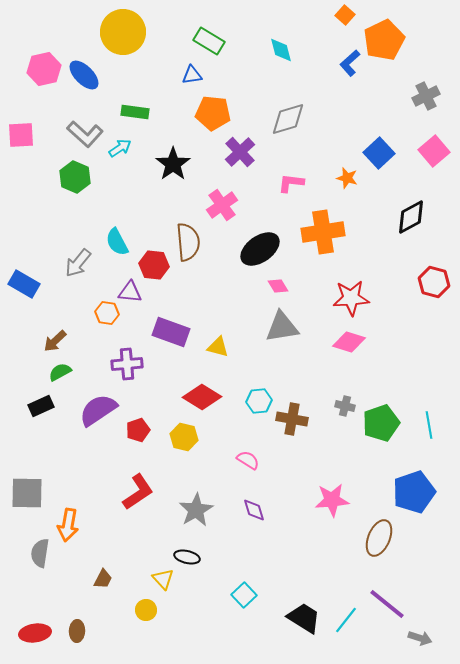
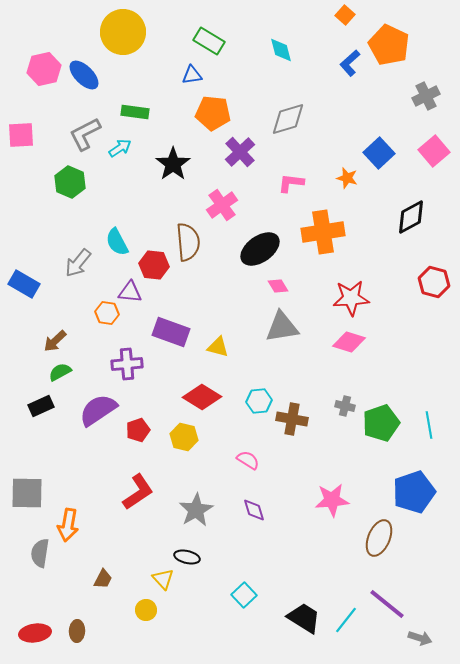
orange pentagon at (384, 40): moved 5 px right, 5 px down; rotated 21 degrees counterclockwise
gray L-shape at (85, 134): rotated 111 degrees clockwise
green hexagon at (75, 177): moved 5 px left, 5 px down
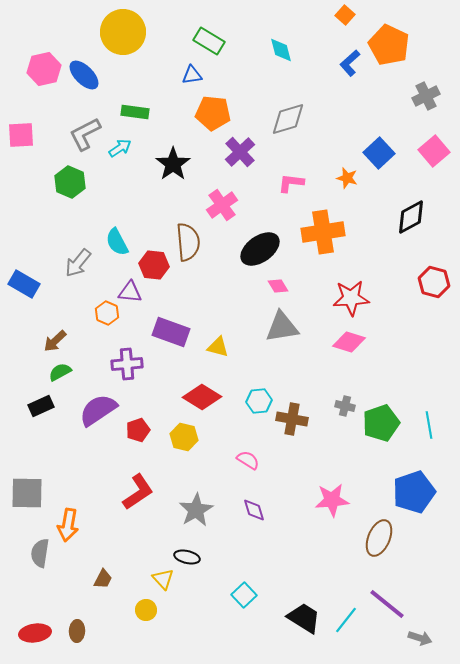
orange hexagon at (107, 313): rotated 15 degrees clockwise
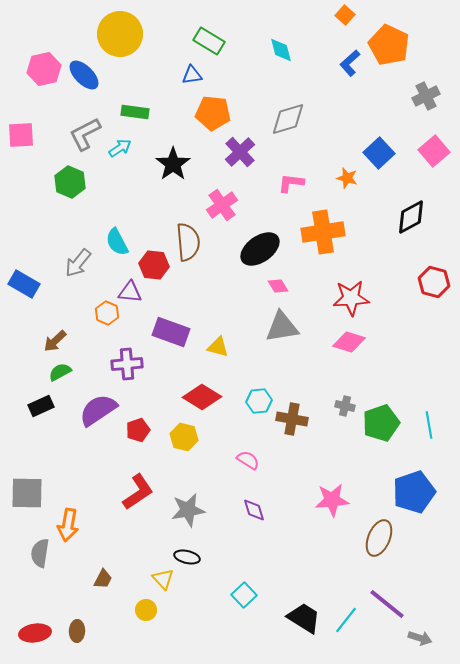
yellow circle at (123, 32): moved 3 px left, 2 px down
gray star at (196, 510): moved 8 px left; rotated 20 degrees clockwise
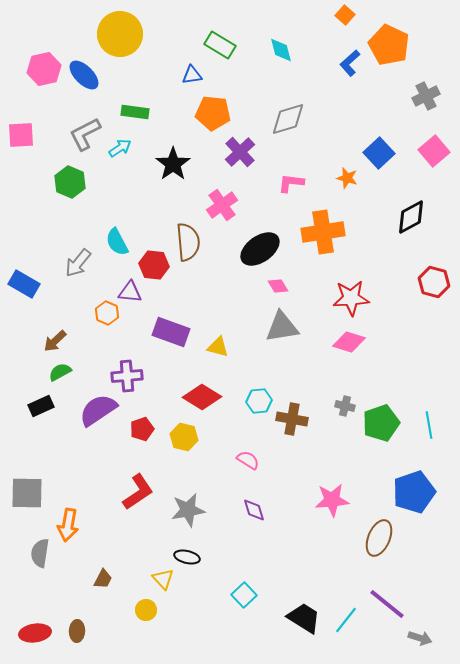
green rectangle at (209, 41): moved 11 px right, 4 px down
purple cross at (127, 364): moved 12 px down
red pentagon at (138, 430): moved 4 px right, 1 px up
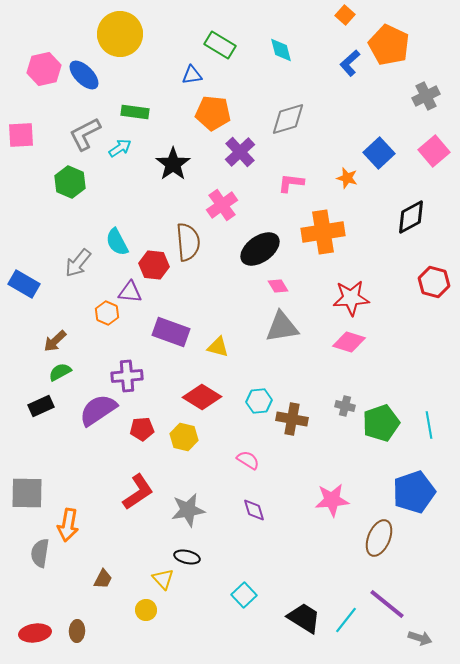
red pentagon at (142, 429): rotated 15 degrees clockwise
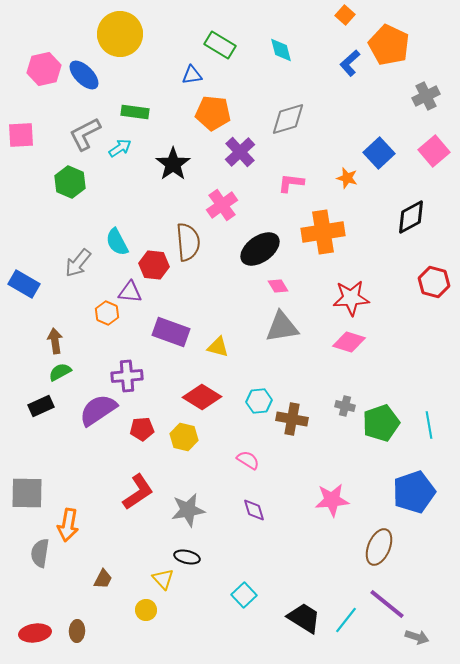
brown arrow at (55, 341): rotated 125 degrees clockwise
brown ellipse at (379, 538): moved 9 px down
gray arrow at (420, 638): moved 3 px left, 1 px up
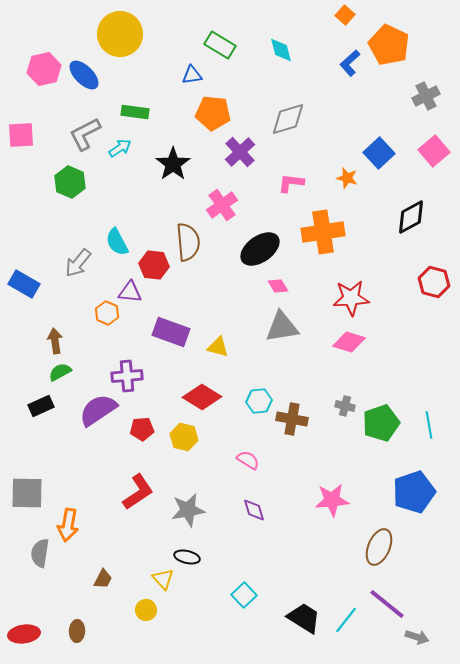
red ellipse at (35, 633): moved 11 px left, 1 px down
